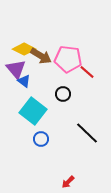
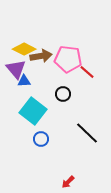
brown arrow: rotated 40 degrees counterclockwise
blue triangle: rotated 40 degrees counterclockwise
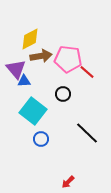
yellow diamond: moved 6 px right, 10 px up; rotated 55 degrees counterclockwise
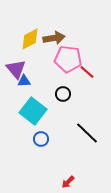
brown arrow: moved 13 px right, 18 px up
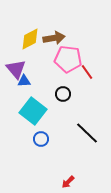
red line: rotated 14 degrees clockwise
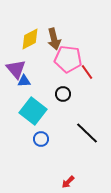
brown arrow: moved 1 px down; rotated 85 degrees clockwise
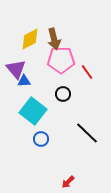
pink pentagon: moved 7 px left, 1 px down; rotated 8 degrees counterclockwise
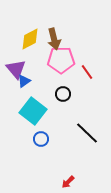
blue triangle: rotated 32 degrees counterclockwise
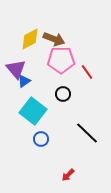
brown arrow: rotated 55 degrees counterclockwise
red arrow: moved 7 px up
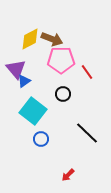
brown arrow: moved 2 px left
